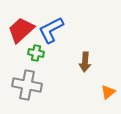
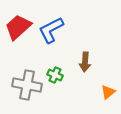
red trapezoid: moved 3 px left, 3 px up
green cross: moved 19 px right, 22 px down; rotated 14 degrees clockwise
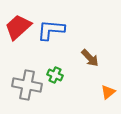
blue L-shape: rotated 32 degrees clockwise
brown arrow: moved 5 px right, 4 px up; rotated 48 degrees counterclockwise
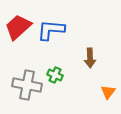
brown arrow: rotated 42 degrees clockwise
orange triangle: rotated 14 degrees counterclockwise
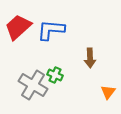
gray cross: moved 6 px right; rotated 20 degrees clockwise
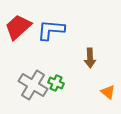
green cross: moved 1 px right, 8 px down
orange triangle: rotated 28 degrees counterclockwise
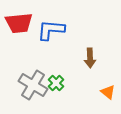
red trapezoid: moved 1 px right, 4 px up; rotated 144 degrees counterclockwise
green cross: rotated 21 degrees clockwise
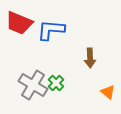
red trapezoid: rotated 28 degrees clockwise
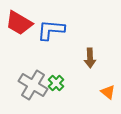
red trapezoid: rotated 8 degrees clockwise
